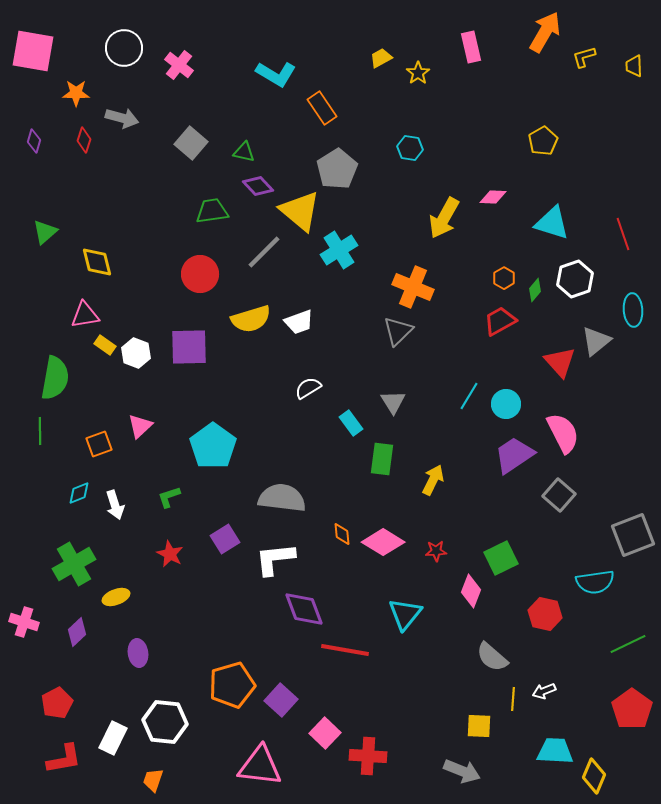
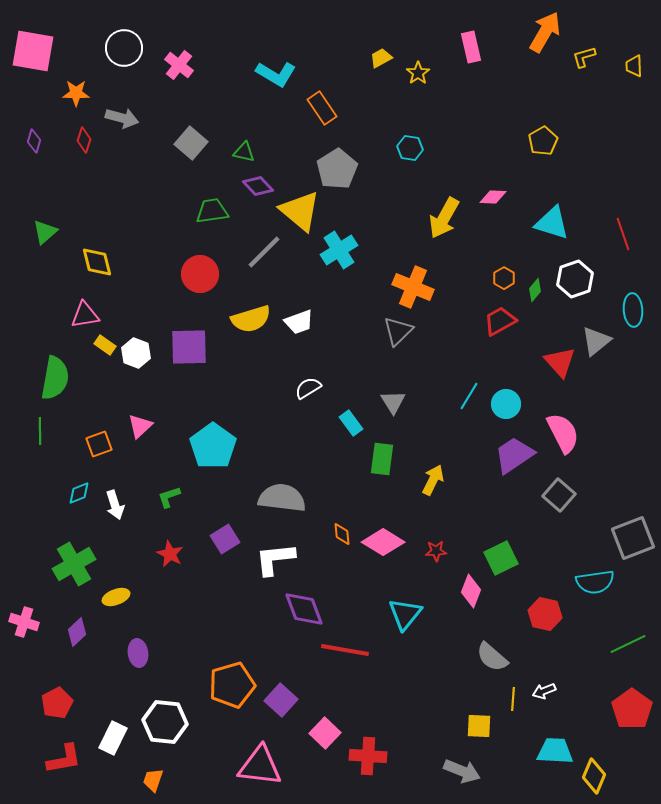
gray square at (633, 535): moved 3 px down
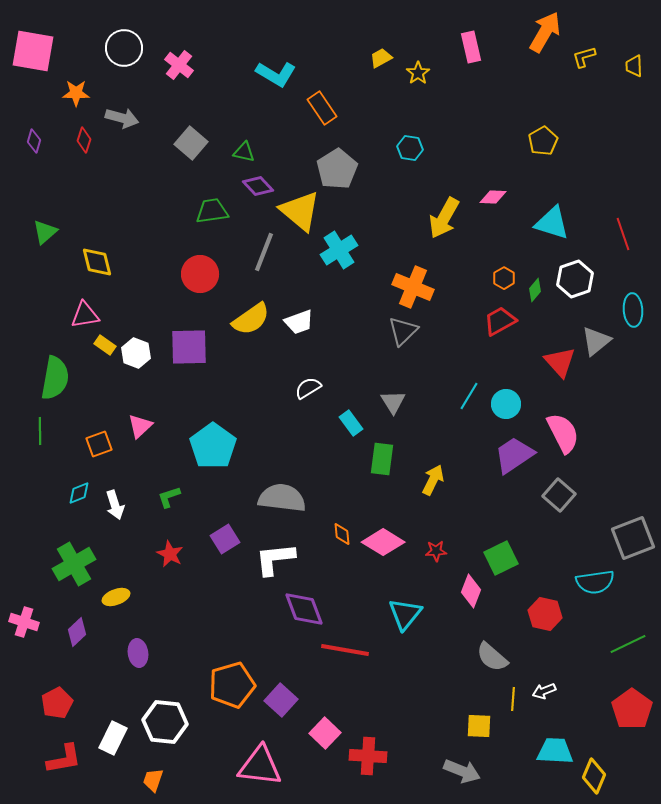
gray line at (264, 252): rotated 24 degrees counterclockwise
yellow semicircle at (251, 319): rotated 18 degrees counterclockwise
gray triangle at (398, 331): moved 5 px right
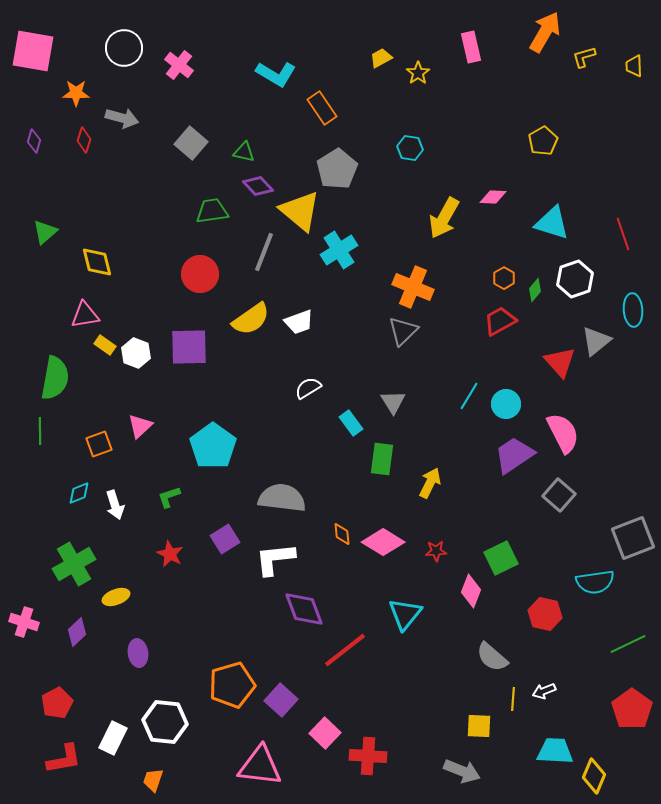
yellow arrow at (433, 480): moved 3 px left, 3 px down
red line at (345, 650): rotated 48 degrees counterclockwise
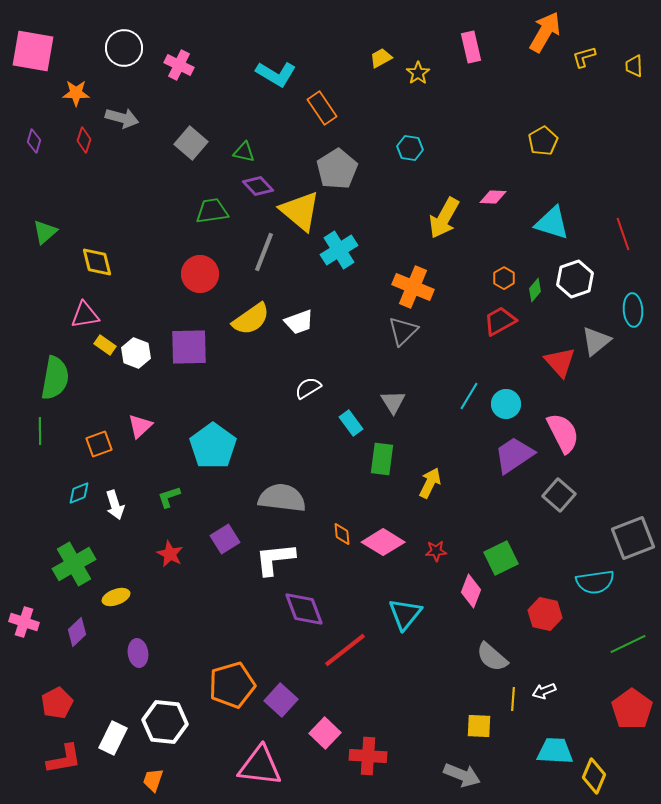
pink cross at (179, 65): rotated 12 degrees counterclockwise
gray arrow at (462, 771): moved 4 px down
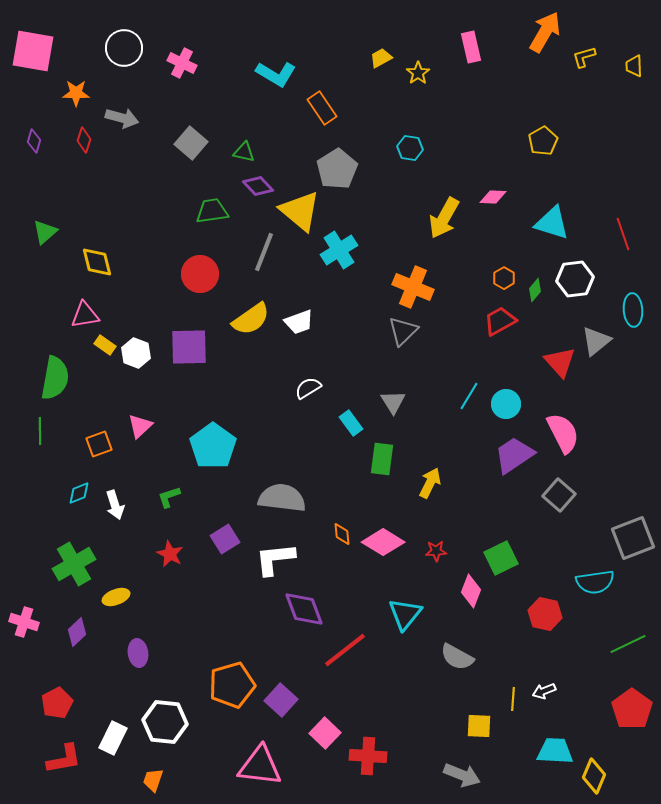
pink cross at (179, 65): moved 3 px right, 2 px up
white hexagon at (575, 279): rotated 12 degrees clockwise
gray semicircle at (492, 657): moved 35 px left; rotated 12 degrees counterclockwise
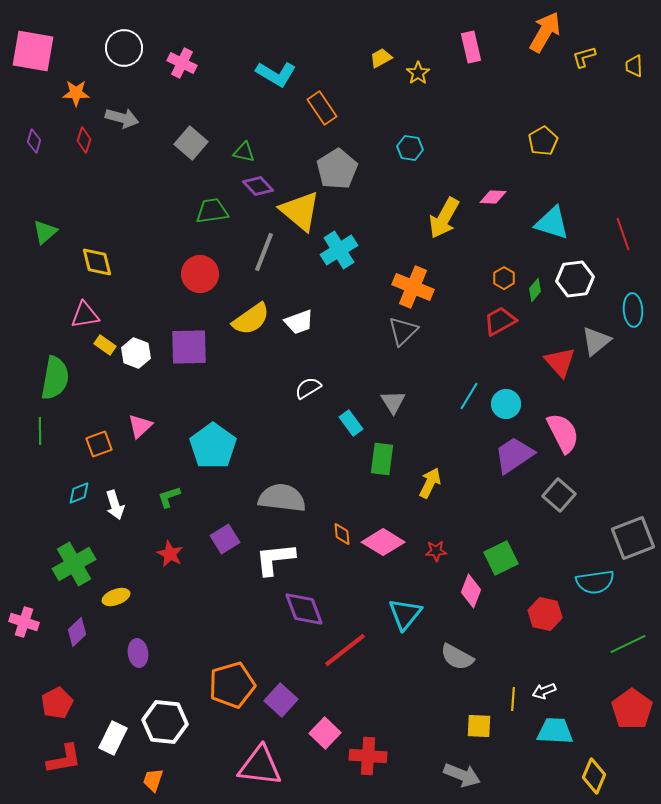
cyan trapezoid at (555, 751): moved 20 px up
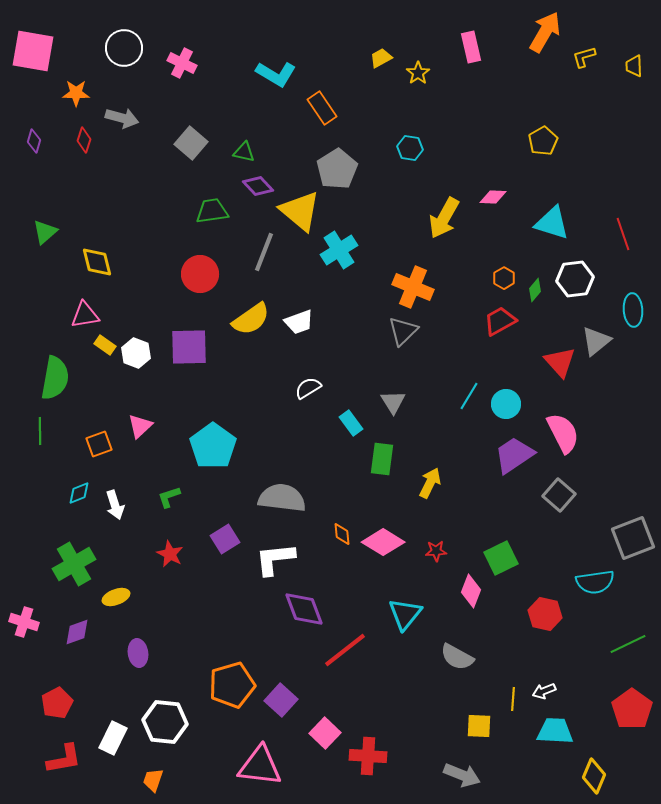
purple diamond at (77, 632): rotated 24 degrees clockwise
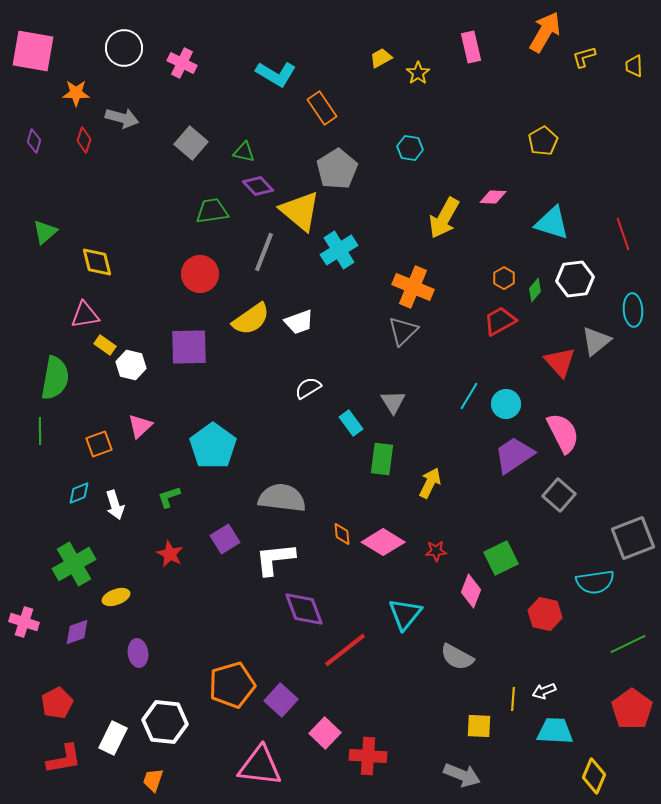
white hexagon at (136, 353): moved 5 px left, 12 px down; rotated 8 degrees counterclockwise
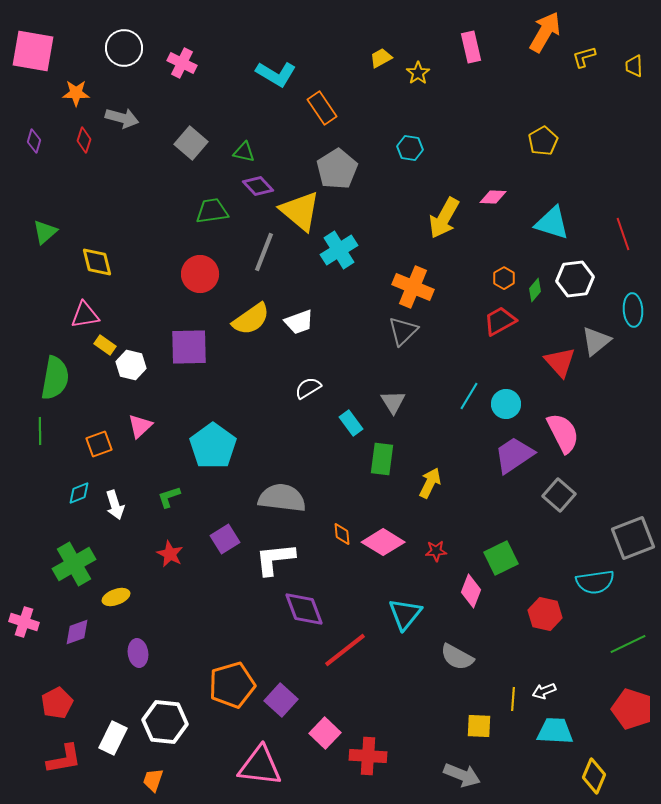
red pentagon at (632, 709): rotated 18 degrees counterclockwise
